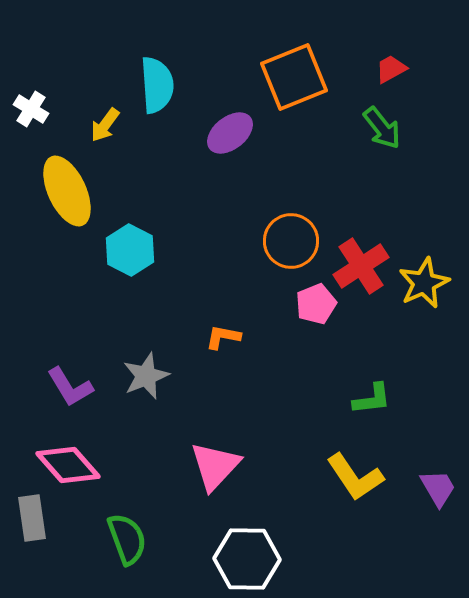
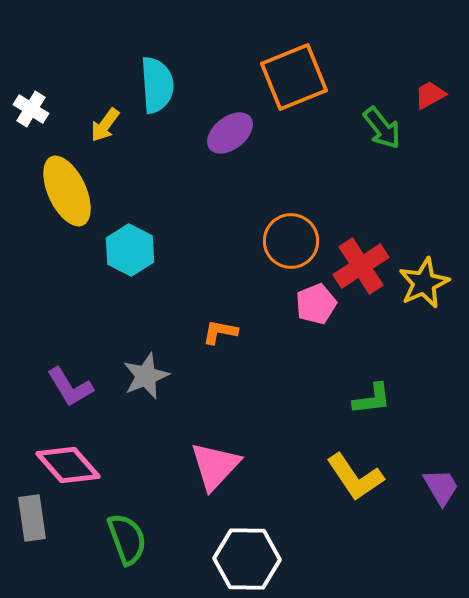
red trapezoid: moved 39 px right, 26 px down
orange L-shape: moved 3 px left, 5 px up
purple trapezoid: moved 3 px right, 1 px up
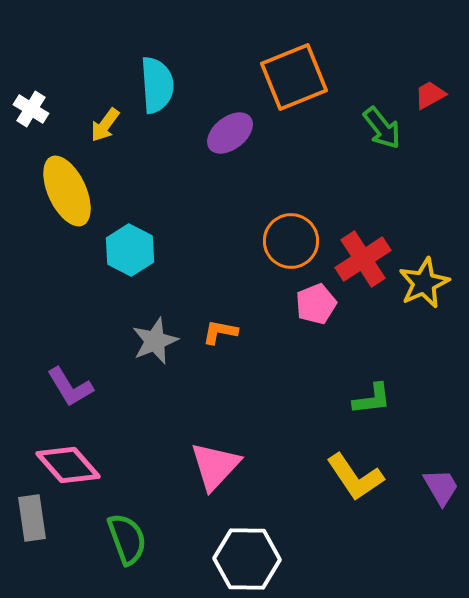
red cross: moved 2 px right, 7 px up
gray star: moved 9 px right, 35 px up
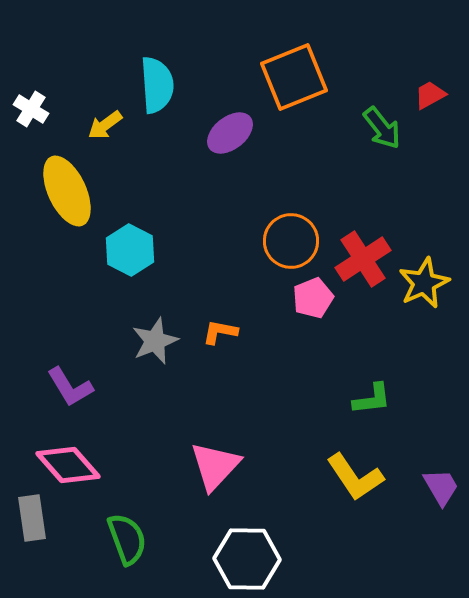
yellow arrow: rotated 18 degrees clockwise
pink pentagon: moved 3 px left, 6 px up
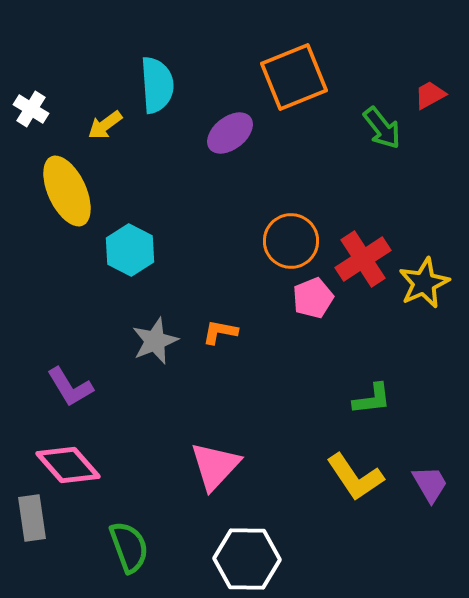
purple trapezoid: moved 11 px left, 3 px up
green semicircle: moved 2 px right, 8 px down
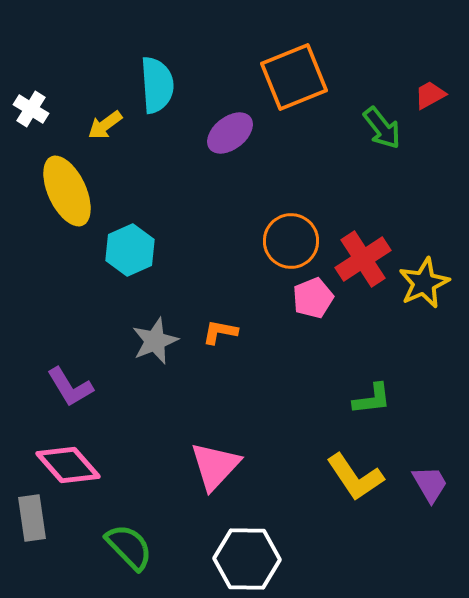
cyan hexagon: rotated 9 degrees clockwise
green semicircle: rotated 24 degrees counterclockwise
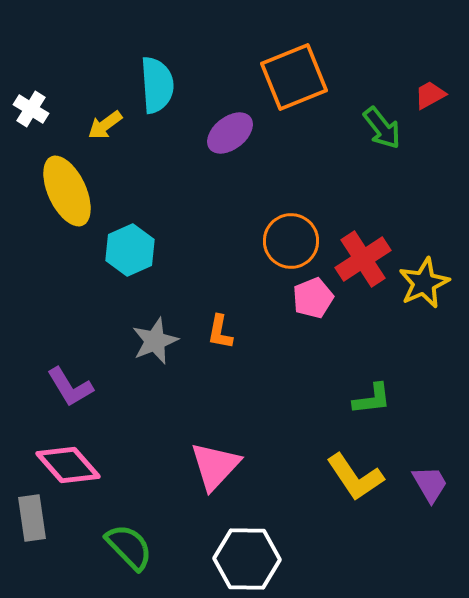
orange L-shape: rotated 90 degrees counterclockwise
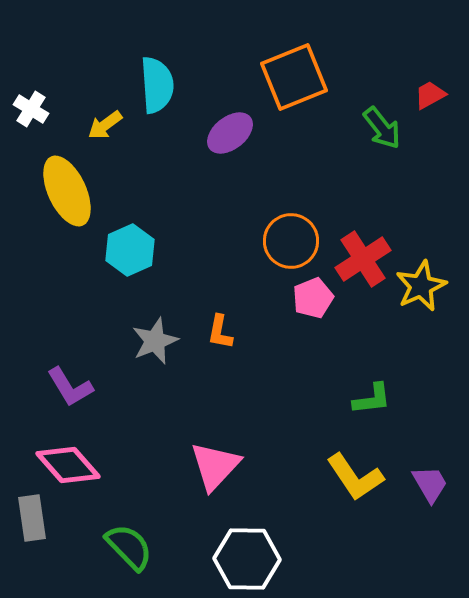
yellow star: moved 3 px left, 3 px down
